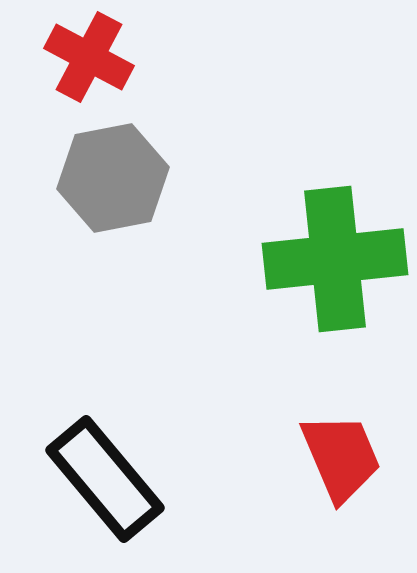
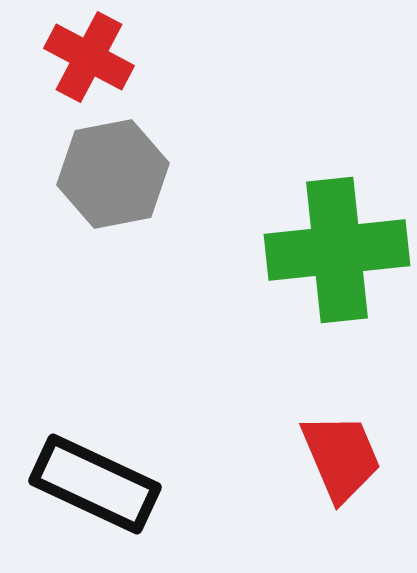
gray hexagon: moved 4 px up
green cross: moved 2 px right, 9 px up
black rectangle: moved 10 px left, 5 px down; rotated 25 degrees counterclockwise
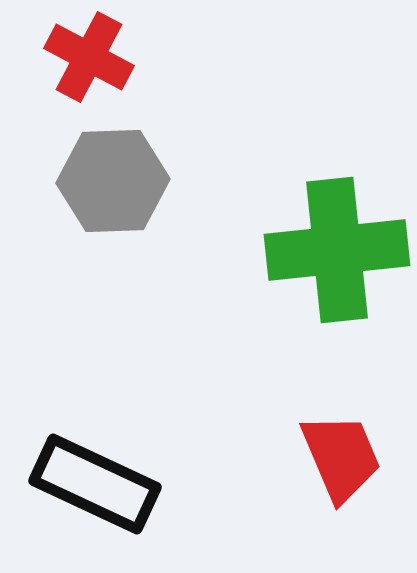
gray hexagon: moved 7 px down; rotated 9 degrees clockwise
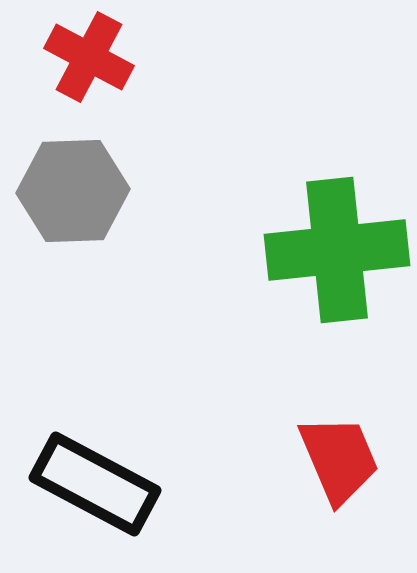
gray hexagon: moved 40 px left, 10 px down
red trapezoid: moved 2 px left, 2 px down
black rectangle: rotated 3 degrees clockwise
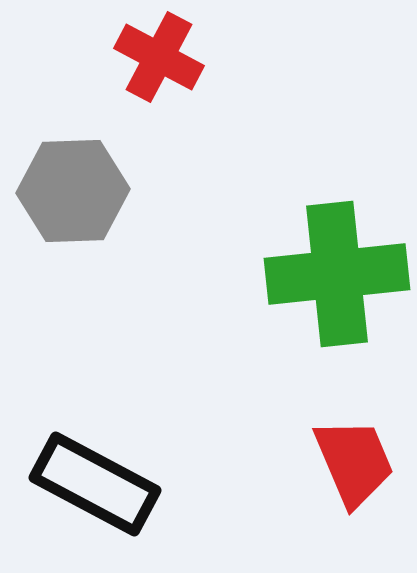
red cross: moved 70 px right
green cross: moved 24 px down
red trapezoid: moved 15 px right, 3 px down
